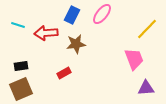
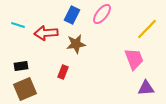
red rectangle: moved 1 px left, 1 px up; rotated 40 degrees counterclockwise
brown square: moved 4 px right
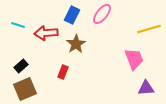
yellow line: moved 2 px right; rotated 30 degrees clockwise
brown star: rotated 24 degrees counterclockwise
black rectangle: rotated 32 degrees counterclockwise
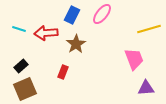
cyan line: moved 1 px right, 4 px down
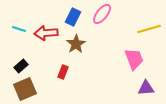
blue rectangle: moved 1 px right, 2 px down
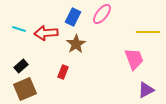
yellow line: moved 1 px left, 3 px down; rotated 15 degrees clockwise
purple triangle: moved 2 px down; rotated 24 degrees counterclockwise
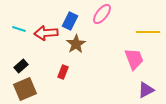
blue rectangle: moved 3 px left, 4 px down
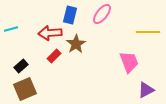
blue rectangle: moved 6 px up; rotated 12 degrees counterclockwise
cyan line: moved 8 px left; rotated 32 degrees counterclockwise
red arrow: moved 4 px right
pink trapezoid: moved 5 px left, 3 px down
red rectangle: moved 9 px left, 16 px up; rotated 24 degrees clockwise
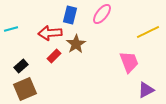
yellow line: rotated 25 degrees counterclockwise
